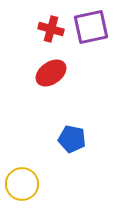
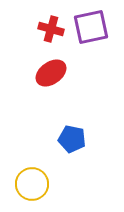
yellow circle: moved 10 px right
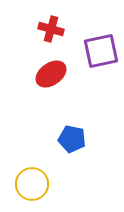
purple square: moved 10 px right, 24 px down
red ellipse: moved 1 px down
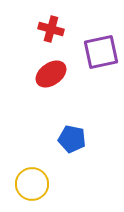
purple square: moved 1 px down
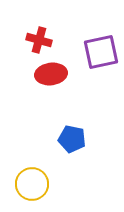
red cross: moved 12 px left, 11 px down
red ellipse: rotated 28 degrees clockwise
